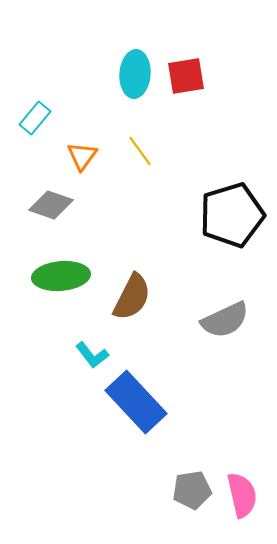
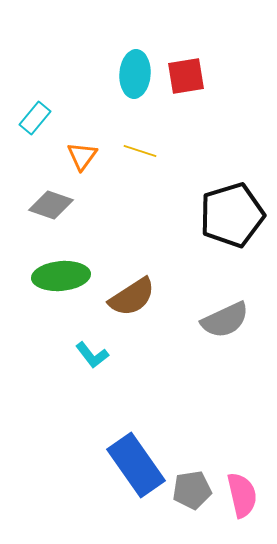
yellow line: rotated 36 degrees counterclockwise
brown semicircle: rotated 30 degrees clockwise
blue rectangle: moved 63 px down; rotated 8 degrees clockwise
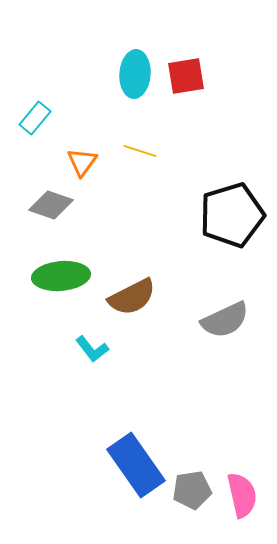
orange triangle: moved 6 px down
brown semicircle: rotated 6 degrees clockwise
cyan L-shape: moved 6 px up
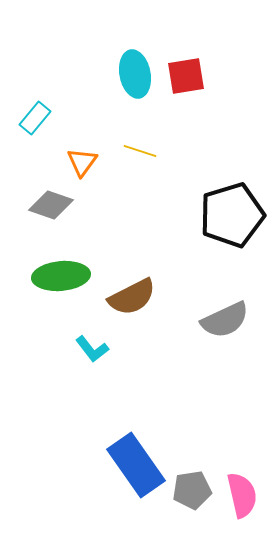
cyan ellipse: rotated 15 degrees counterclockwise
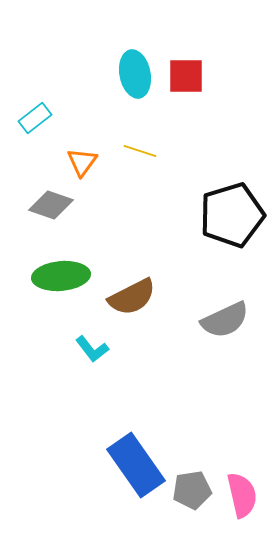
red square: rotated 9 degrees clockwise
cyan rectangle: rotated 12 degrees clockwise
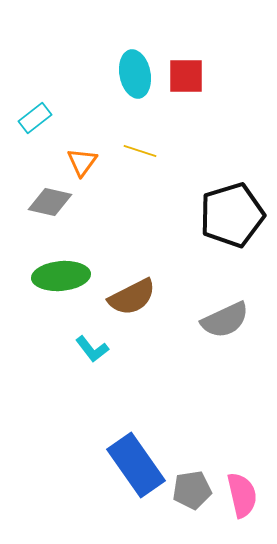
gray diamond: moved 1 px left, 3 px up; rotated 6 degrees counterclockwise
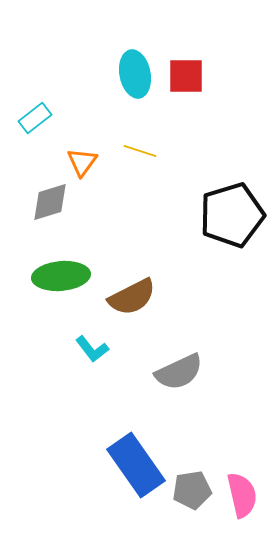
gray diamond: rotated 30 degrees counterclockwise
gray semicircle: moved 46 px left, 52 px down
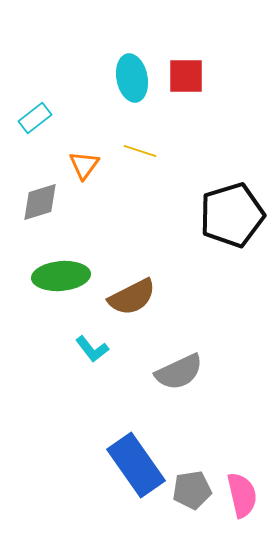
cyan ellipse: moved 3 px left, 4 px down
orange triangle: moved 2 px right, 3 px down
gray diamond: moved 10 px left
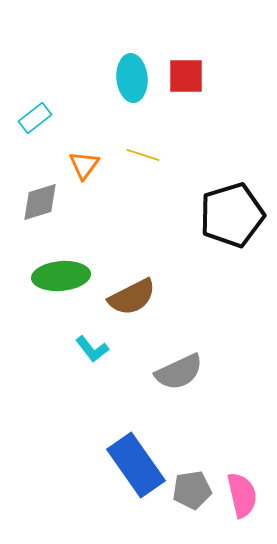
cyan ellipse: rotated 6 degrees clockwise
yellow line: moved 3 px right, 4 px down
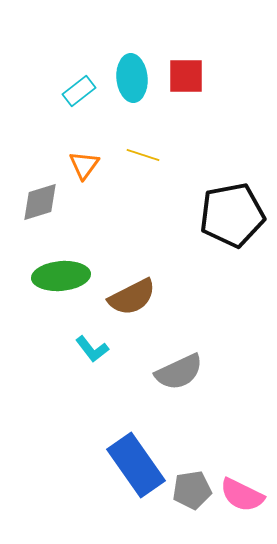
cyan rectangle: moved 44 px right, 27 px up
black pentagon: rotated 6 degrees clockwise
pink semicircle: rotated 129 degrees clockwise
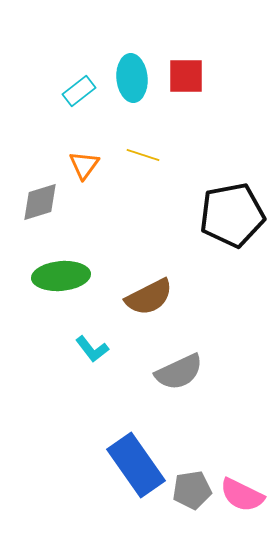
brown semicircle: moved 17 px right
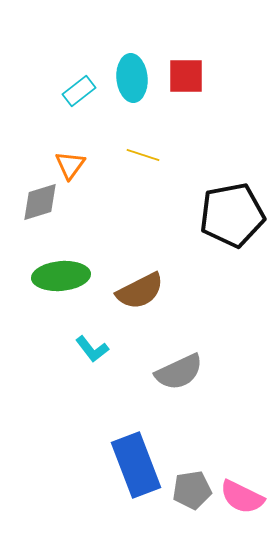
orange triangle: moved 14 px left
brown semicircle: moved 9 px left, 6 px up
blue rectangle: rotated 14 degrees clockwise
pink semicircle: moved 2 px down
